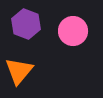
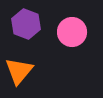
pink circle: moved 1 px left, 1 px down
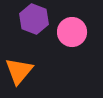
purple hexagon: moved 8 px right, 5 px up
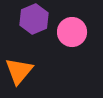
purple hexagon: rotated 16 degrees clockwise
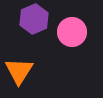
orange triangle: rotated 8 degrees counterclockwise
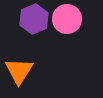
pink circle: moved 5 px left, 13 px up
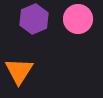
pink circle: moved 11 px right
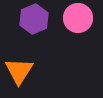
pink circle: moved 1 px up
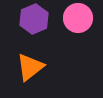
orange triangle: moved 11 px right, 4 px up; rotated 20 degrees clockwise
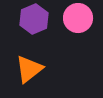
orange triangle: moved 1 px left, 2 px down
